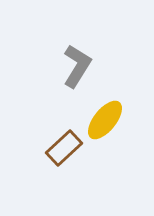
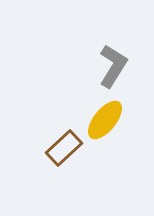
gray L-shape: moved 36 px right
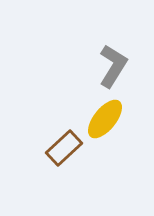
yellow ellipse: moved 1 px up
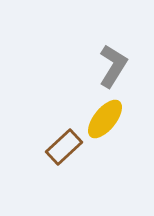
brown rectangle: moved 1 px up
